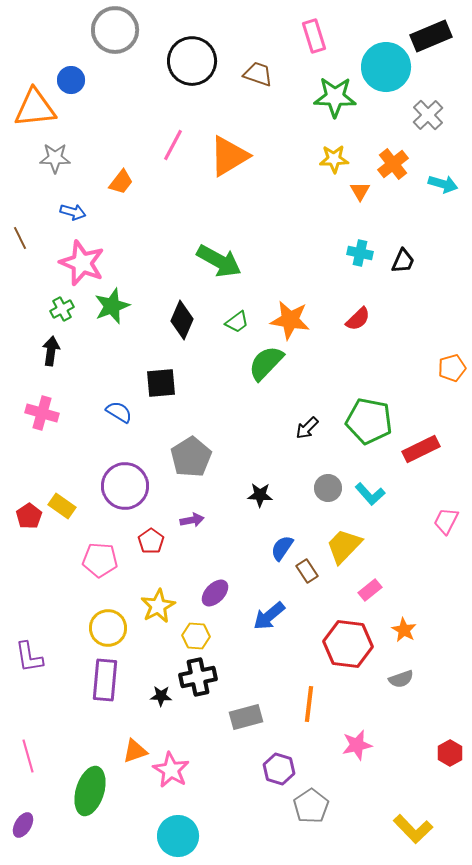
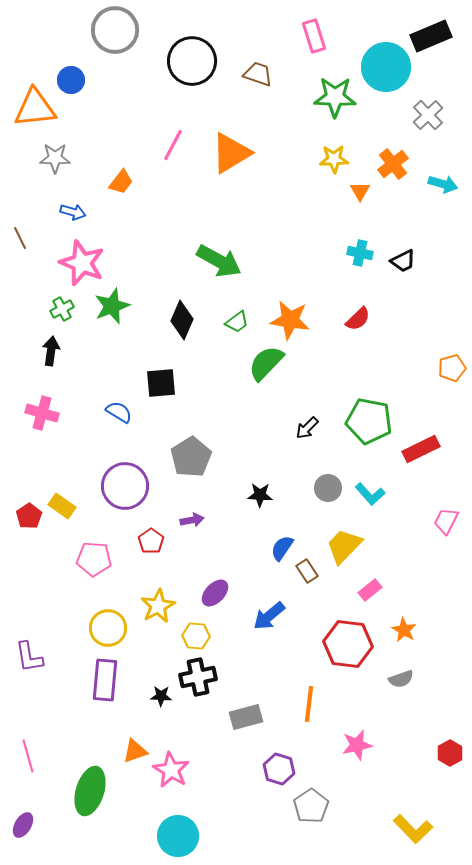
orange triangle at (229, 156): moved 2 px right, 3 px up
black trapezoid at (403, 261): rotated 40 degrees clockwise
pink pentagon at (100, 560): moved 6 px left, 1 px up
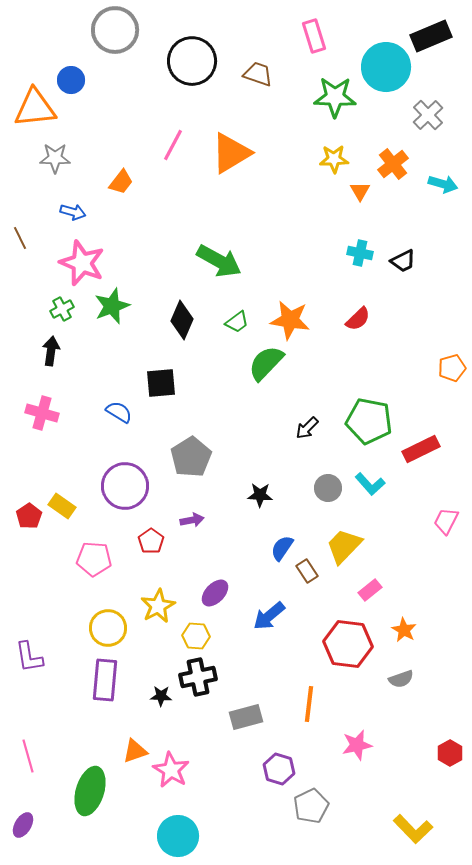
cyan L-shape at (370, 494): moved 10 px up
gray pentagon at (311, 806): rotated 8 degrees clockwise
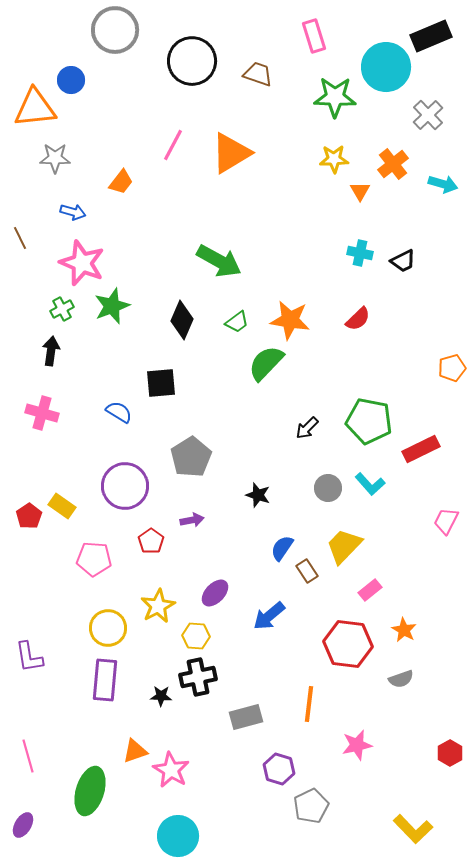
black star at (260, 495): moved 2 px left; rotated 15 degrees clockwise
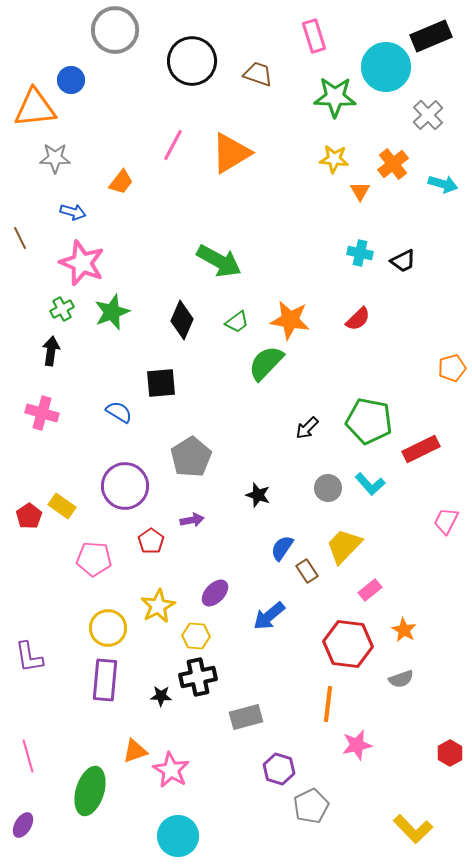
yellow star at (334, 159): rotated 8 degrees clockwise
green star at (112, 306): moved 6 px down
orange line at (309, 704): moved 19 px right
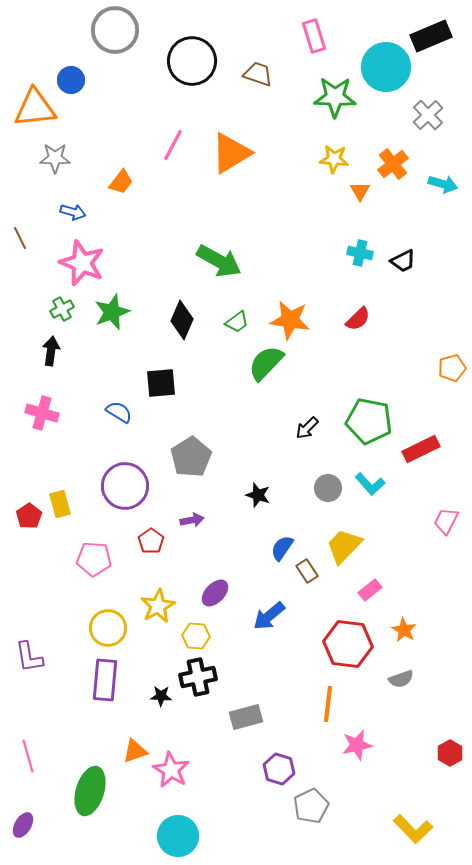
yellow rectangle at (62, 506): moved 2 px left, 2 px up; rotated 40 degrees clockwise
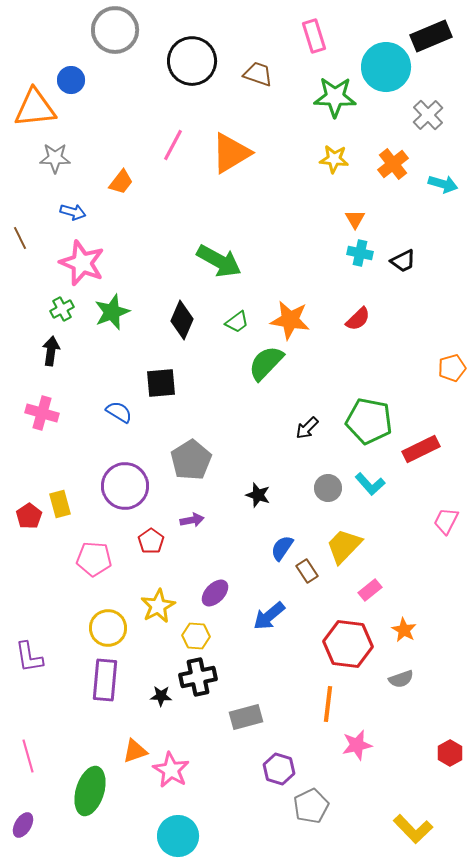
orange triangle at (360, 191): moved 5 px left, 28 px down
gray pentagon at (191, 457): moved 3 px down
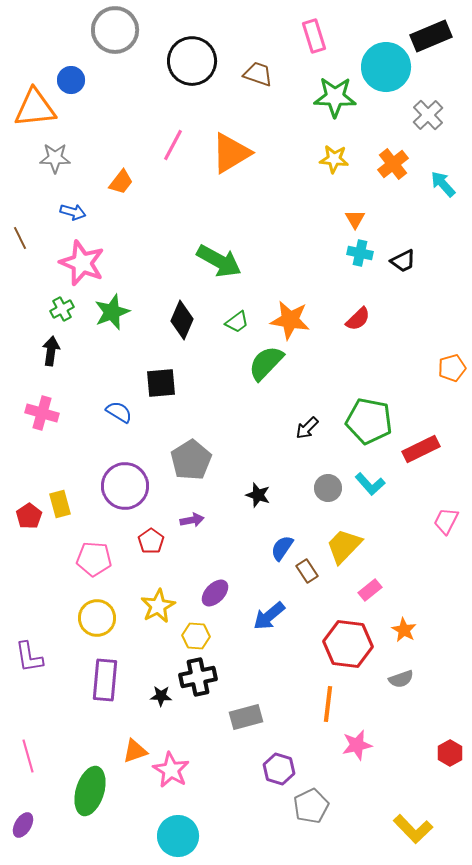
cyan arrow at (443, 184): rotated 148 degrees counterclockwise
yellow circle at (108, 628): moved 11 px left, 10 px up
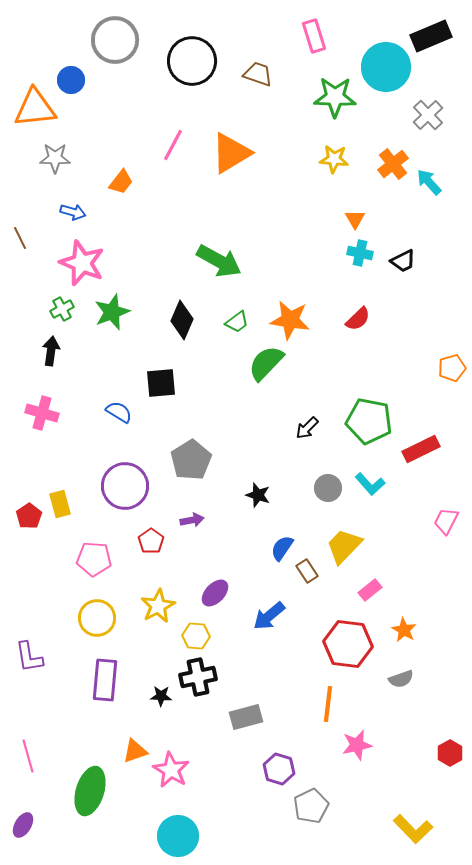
gray circle at (115, 30): moved 10 px down
cyan arrow at (443, 184): moved 14 px left, 2 px up
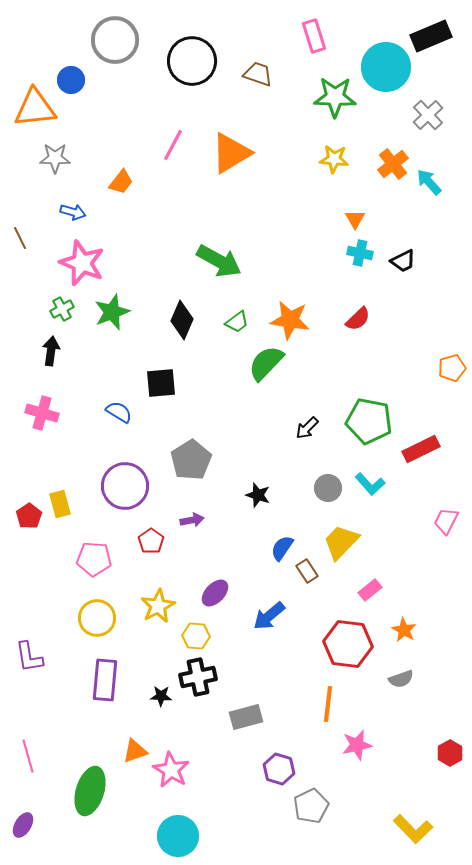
yellow trapezoid at (344, 546): moved 3 px left, 4 px up
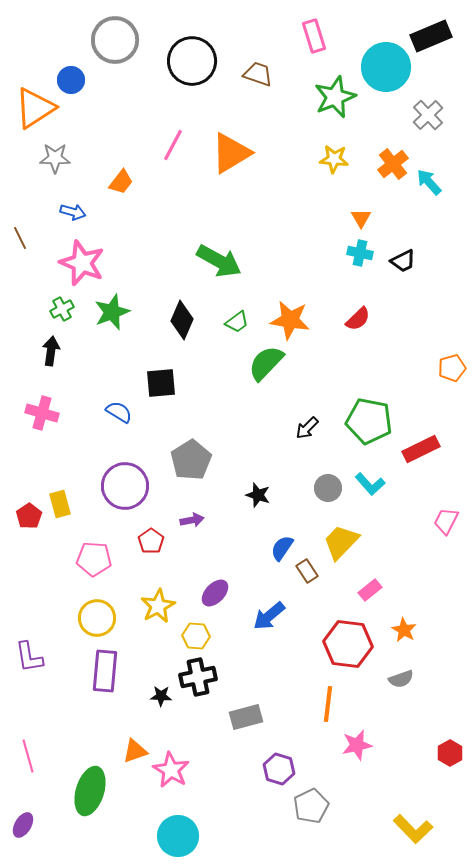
green star at (335, 97): rotated 24 degrees counterclockwise
orange triangle at (35, 108): rotated 27 degrees counterclockwise
orange triangle at (355, 219): moved 6 px right, 1 px up
purple rectangle at (105, 680): moved 9 px up
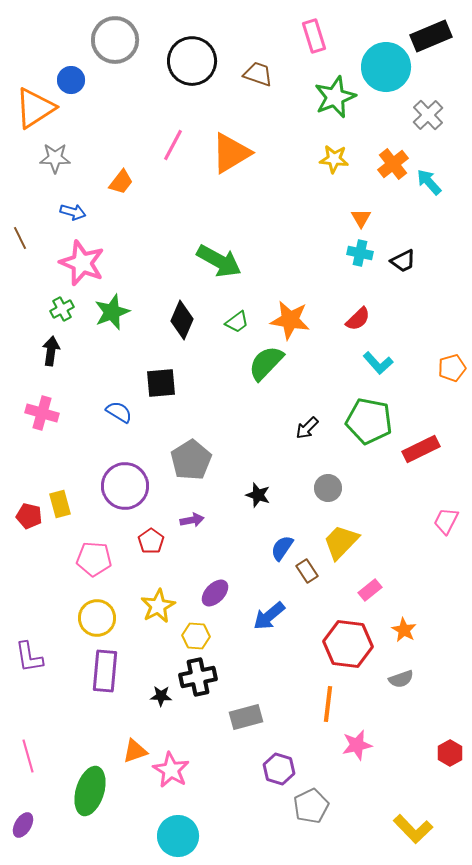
cyan L-shape at (370, 484): moved 8 px right, 121 px up
red pentagon at (29, 516): rotated 25 degrees counterclockwise
